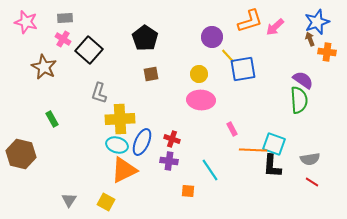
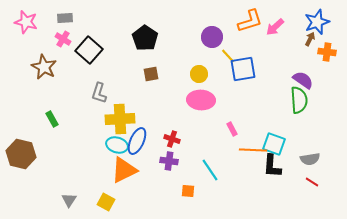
brown arrow: rotated 48 degrees clockwise
blue ellipse: moved 5 px left, 1 px up
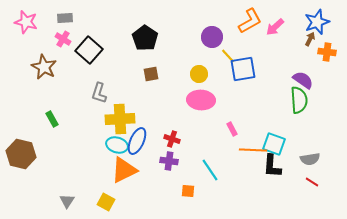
orange L-shape: rotated 12 degrees counterclockwise
gray triangle: moved 2 px left, 1 px down
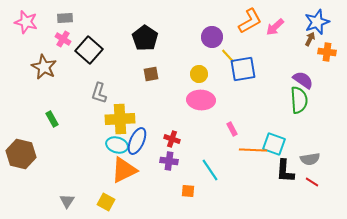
black L-shape: moved 13 px right, 5 px down
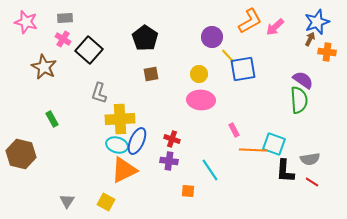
pink rectangle: moved 2 px right, 1 px down
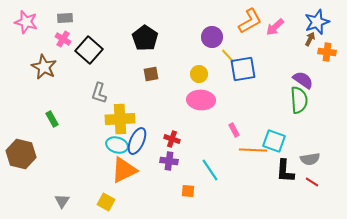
cyan square: moved 3 px up
gray triangle: moved 5 px left
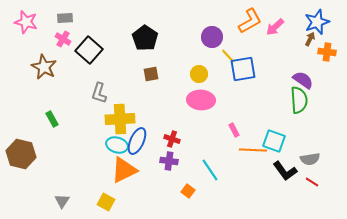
black L-shape: rotated 40 degrees counterclockwise
orange square: rotated 32 degrees clockwise
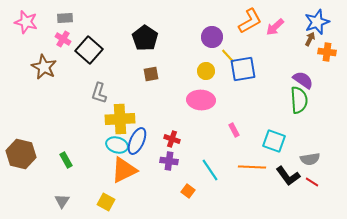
yellow circle: moved 7 px right, 3 px up
green rectangle: moved 14 px right, 41 px down
orange line: moved 1 px left, 17 px down
black L-shape: moved 3 px right, 5 px down
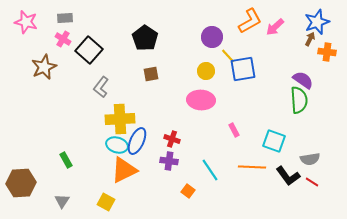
brown star: rotated 20 degrees clockwise
gray L-shape: moved 2 px right, 6 px up; rotated 20 degrees clockwise
brown hexagon: moved 29 px down; rotated 16 degrees counterclockwise
